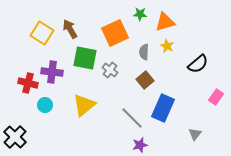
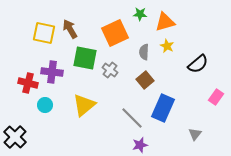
yellow square: moved 2 px right; rotated 20 degrees counterclockwise
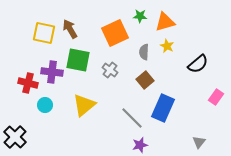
green star: moved 2 px down
green square: moved 7 px left, 2 px down
gray triangle: moved 4 px right, 8 px down
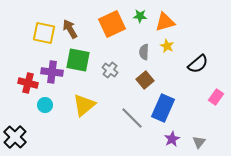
orange square: moved 3 px left, 9 px up
purple star: moved 32 px right, 6 px up; rotated 14 degrees counterclockwise
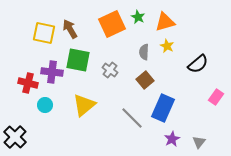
green star: moved 2 px left, 1 px down; rotated 24 degrees clockwise
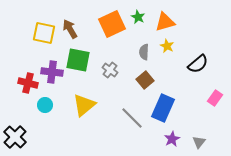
pink rectangle: moved 1 px left, 1 px down
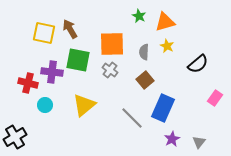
green star: moved 1 px right, 1 px up
orange square: moved 20 px down; rotated 24 degrees clockwise
black cross: rotated 15 degrees clockwise
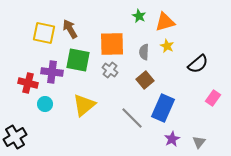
pink rectangle: moved 2 px left
cyan circle: moved 1 px up
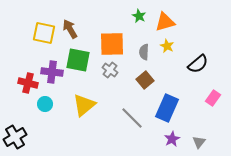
blue rectangle: moved 4 px right
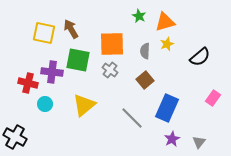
brown arrow: moved 1 px right
yellow star: moved 2 px up; rotated 24 degrees clockwise
gray semicircle: moved 1 px right, 1 px up
black semicircle: moved 2 px right, 7 px up
black cross: rotated 30 degrees counterclockwise
